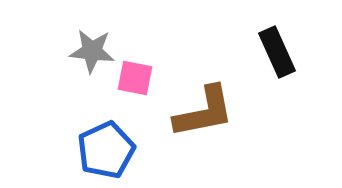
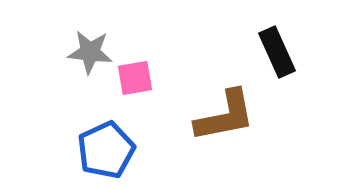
gray star: moved 2 px left, 1 px down
pink square: rotated 21 degrees counterclockwise
brown L-shape: moved 21 px right, 4 px down
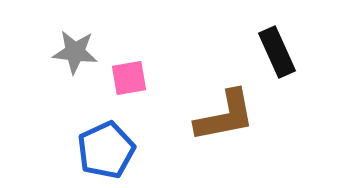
gray star: moved 15 px left
pink square: moved 6 px left
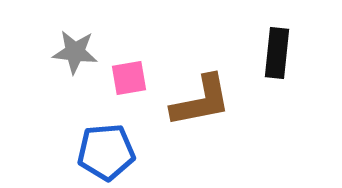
black rectangle: moved 1 px down; rotated 30 degrees clockwise
brown L-shape: moved 24 px left, 15 px up
blue pentagon: moved 2 px down; rotated 20 degrees clockwise
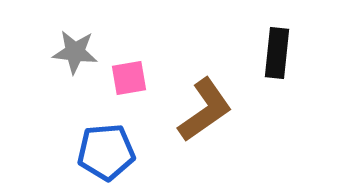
brown L-shape: moved 4 px right, 9 px down; rotated 24 degrees counterclockwise
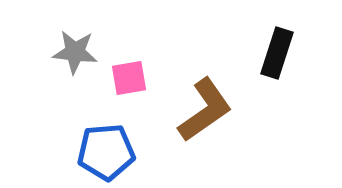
black rectangle: rotated 12 degrees clockwise
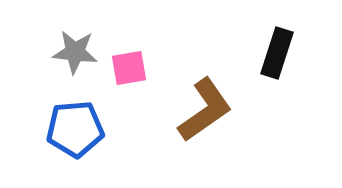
pink square: moved 10 px up
blue pentagon: moved 31 px left, 23 px up
